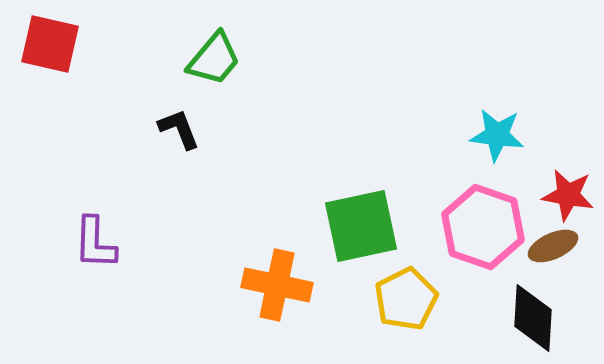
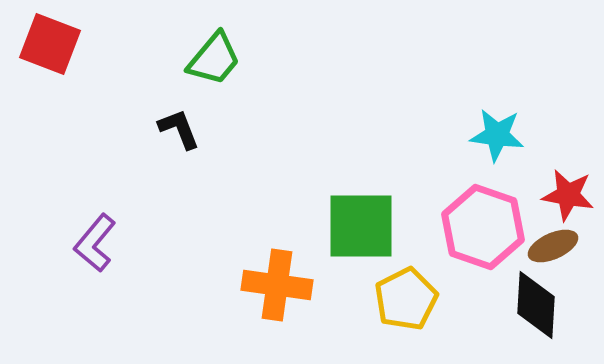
red square: rotated 8 degrees clockwise
green square: rotated 12 degrees clockwise
purple L-shape: rotated 38 degrees clockwise
orange cross: rotated 4 degrees counterclockwise
black diamond: moved 3 px right, 13 px up
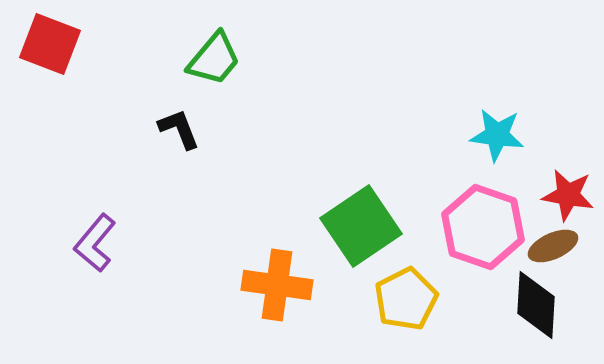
green square: rotated 34 degrees counterclockwise
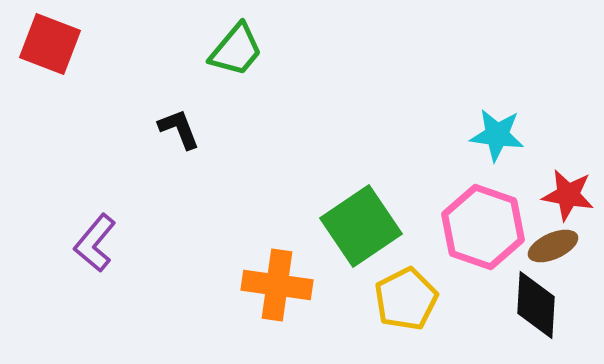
green trapezoid: moved 22 px right, 9 px up
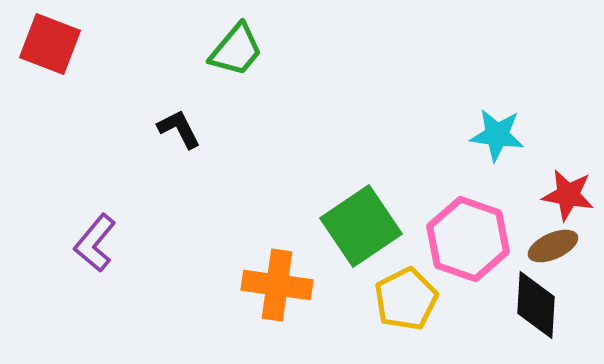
black L-shape: rotated 6 degrees counterclockwise
pink hexagon: moved 15 px left, 12 px down
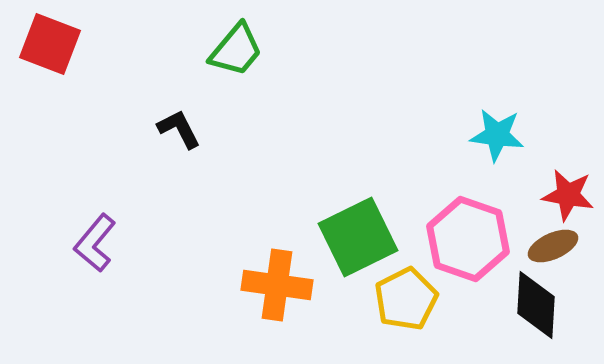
green square: moved 3 px left, 11 px down; rotated 8 degrees clockwise
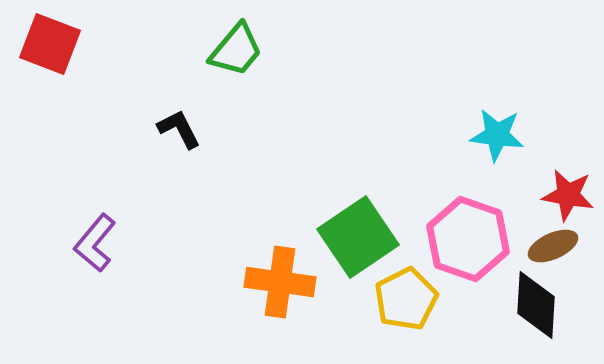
green square: rotated 8 degrees counterclockwise
orange cross: moved 3 px right, 3 px up
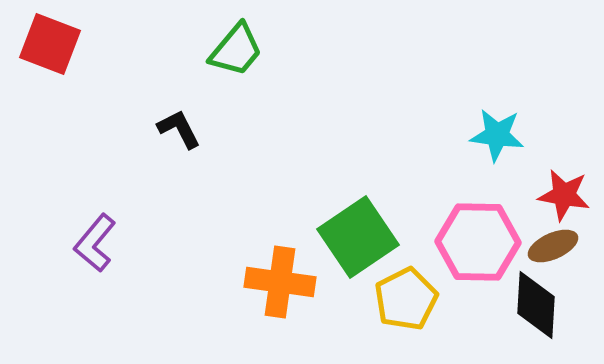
red star: moved 4 px left
pink hexagon: moved 10 px right, 3 px down; rotated 18 degrees counterclockwise
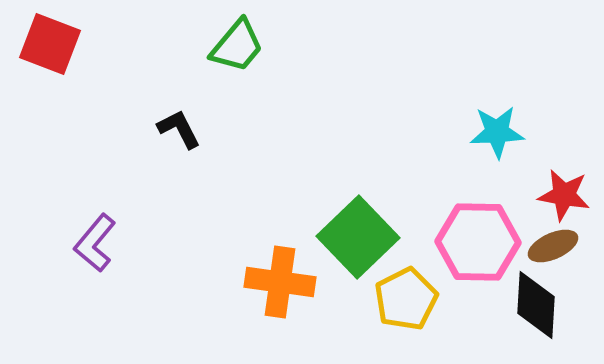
green trapezoid: moved 1 px right, 4 px up
cyan star: moved 3 px up; rotated 10 degrees counterclockwise
green square: rotated 10 degrees counterclockwise
